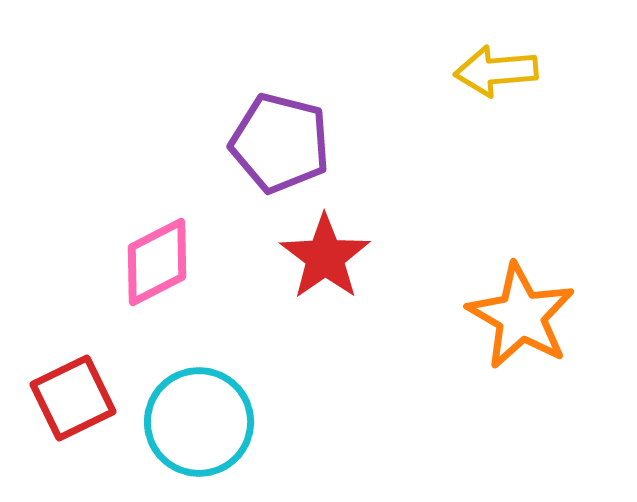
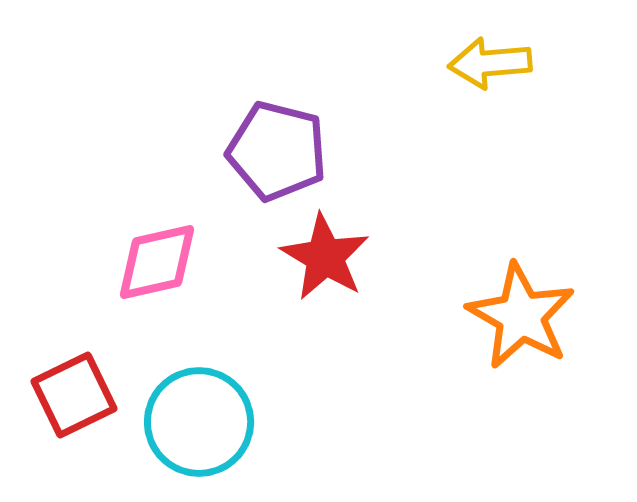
yellow arrow: moved 6 px left, 8 px up
purple pentagon: moved 3 px left, 8 px down
red star: rotated 6 degrees counterclockwise
pink diamond: rotated 14 degrees clockwise
red square: moved 1 px right, 3 px up
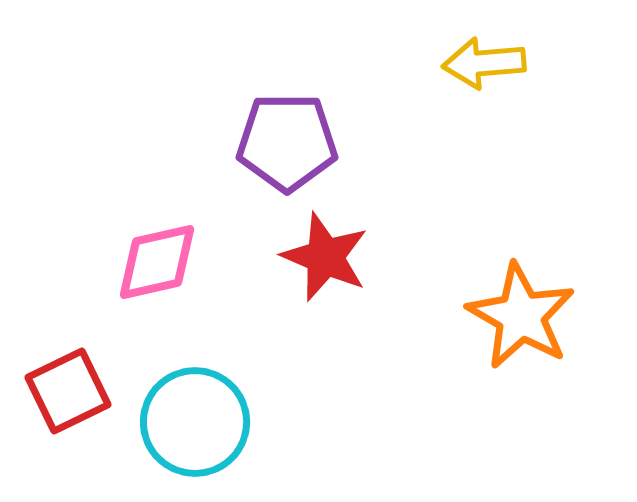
yellow arrow: moved 6 px left
purple pentagon: moved 10 px right, 9 px up; rotated 14 degrees counterclockwise
red star: rotated 8 degrees counterclockwise
red square: moved 6 px left, 4 px up
cyan circle: moved 4 px left
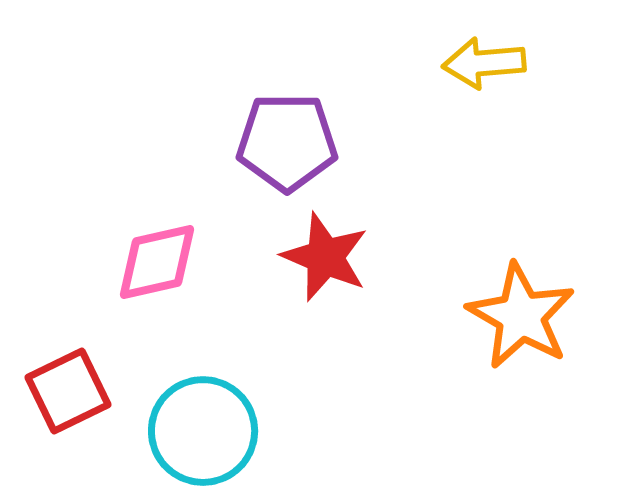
cyan circle: moved 8 px right, 9 px down
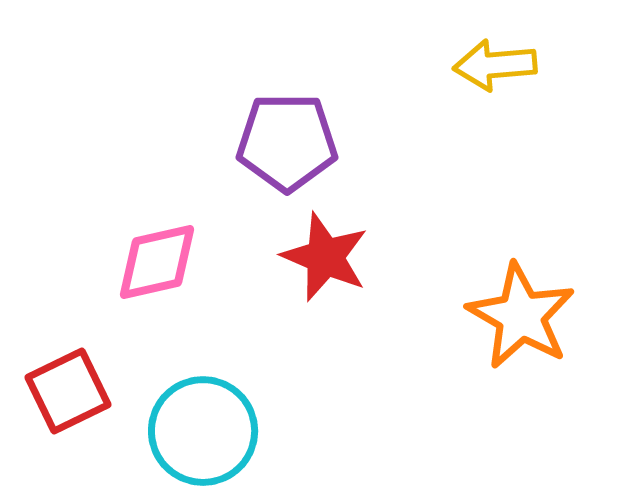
yellow arrow: moved 11 px right, 2 px down
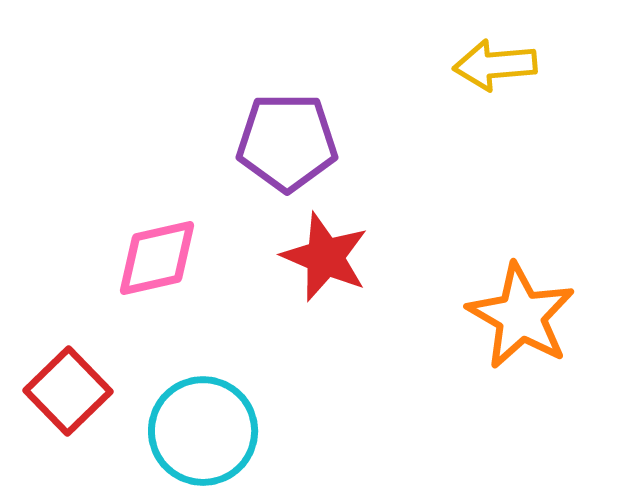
pink diamond: moved 4 px up
red square: rotated 18 degrees counterclockwise
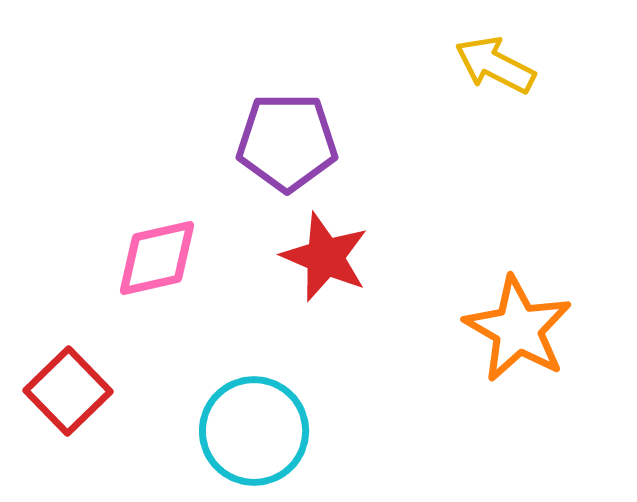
yellow arrow: rotated 32 degrees clockwise
orange star: moved 3 px left, 13 px down
cyan circle: moved 51 px right
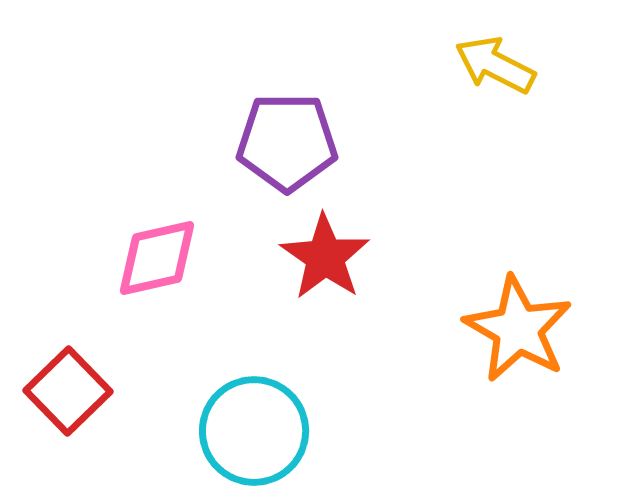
red star: rotated 12 degrees clockwise
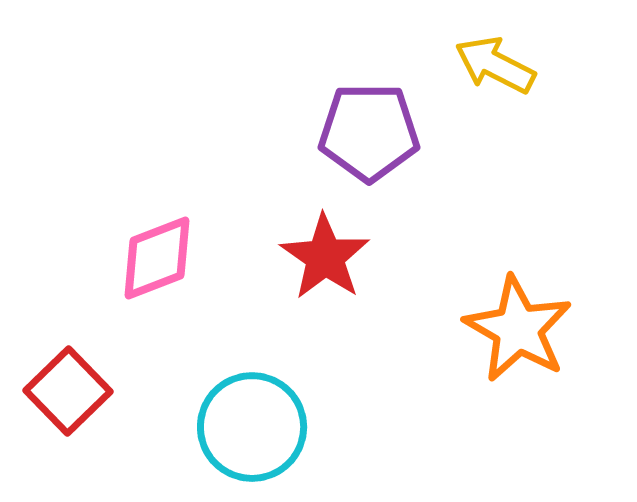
purple pentagon: moved 82 px right, 10 px up
pink diamond: rotated 8 degrees counterclockwise
cyan circle: moved 2 px left, 4 px up
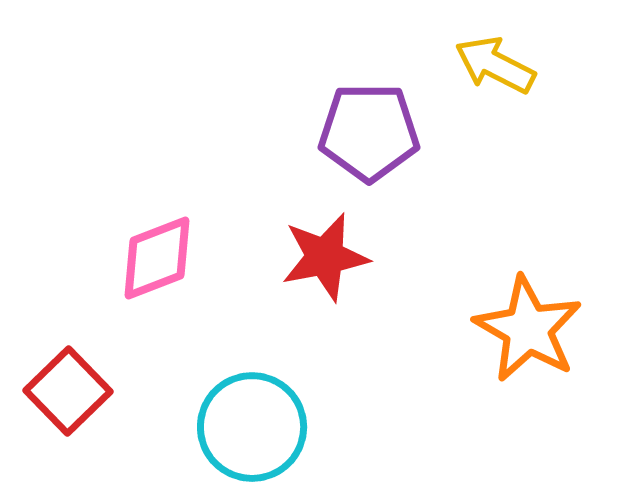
red star: rotated 26 degrees clockwise
orange star: moved 10 px right
